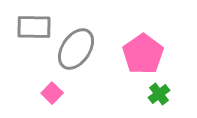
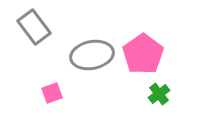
gray rectangle: rotated 52 degrees clockwise
gray ellipse: moved 16 px right, 6 px down; rotated 45 degrees clockwise
pink square: rotated 25 degrees clockwise
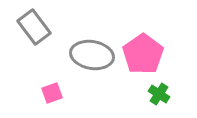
gray ellipse: rotated 21 degrees clockwise
green cross: rotated 20 degrees counterclockwise
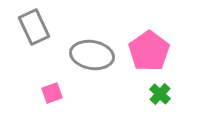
gray rectangle: rotated 12 degrees clockwise
pink pentagon: moved 6 px right, 3 px up
green cross: moved 1 px right; rotated 10 degrees clockwise
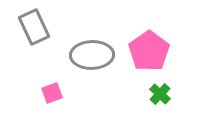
gray ellipse: rotated 12 degrees counterclockwise
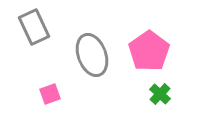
gray ellipse: rotated 72 degrees clockwise
pink square: moved 2 px left, 1 px down
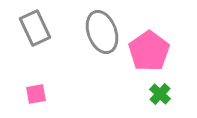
gray rectangle: moved 1 px right, 1 px down
gray ellipse: moved 10 px right, 23 px up
pink square: moved 14 px left; rotated 10 degrees clockwise
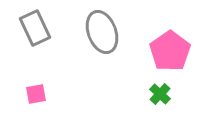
pink pentagon: moved 21 px right
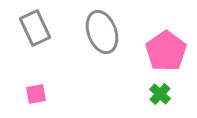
pink pentagon: moved 4 px left
